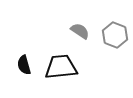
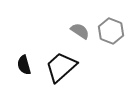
gray hexagon: moved 4 px left, 4 px up
black trapezoid: rotated 36 degrees counterclockwise
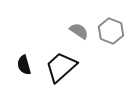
gray semicircle: moved 1 px left
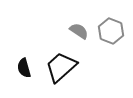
black semicircle: moved 3 px down
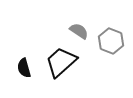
gray hexagon: moved 10 px down
black trapezoid: moved 5 px up
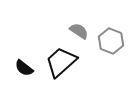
black semicircle: rotated 36 degrees counterclockwise
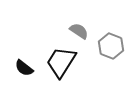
gray hexagon: moved 5 px down
black trapezoid: rotated 16 degrees counterclockwise
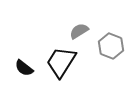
gray semicircle: rotated 66 degrees counterclockwise
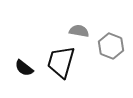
gray semicircle: rotated 42 degrees clockwise
black trapezoid: rotated 16 degrees counterclockwise
